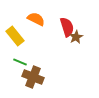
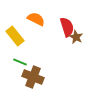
brown star: rotated 16 degrees counterclockwise
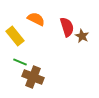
brown star: moved 6 px right, 1 px up
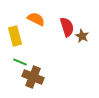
yellow rectangle: rotated 24 degrees clockwise
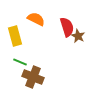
brown star: moved 4 px left
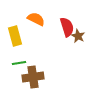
green line: moved 1 px left, 1 px down; rotated 32 degrees counterclockwise
brown cross: rotated 30 degrees counterclockwise
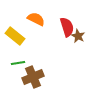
yellow rectangle: rotated 36 degrees counterclockwise
green line: moved 1 px left
brown cross: rotated 15 degrees counterclockwise
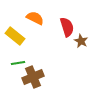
orange semicircle: moved 1 px left, 1 px up
brown star: moved 3 px right, 5 px down
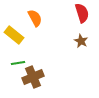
orange semicircle: rotated 36 degrees clockwise
red semicircle: moved 15 px right, 14 px up
yellow rectangle: moved 1 px left, 1 px up
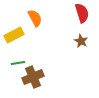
yellow rectangle: rotated 66 degrees counterclockwise
